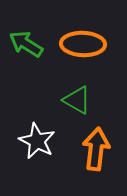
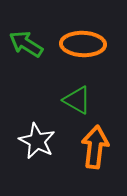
orange arrow: moved 1 px left, 2 px up
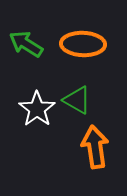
white star: moved 32 px up; rotated 9 degrees clockwise
orange arrow: rotated 15 degrees counterclockwise
